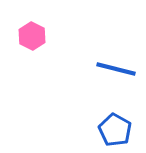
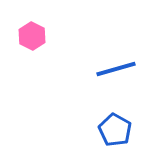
blue line: rotated 30 degrees counterclockwise
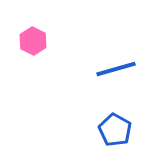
pink hexagon: moved 1 px right, 5 px down
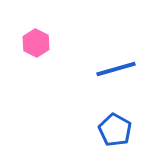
pink hexagon: moved 3 px right, 2 px down
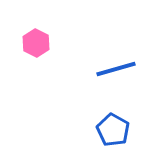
blue pentagon: moved 2 px left
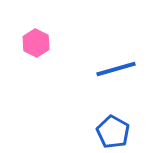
blue pentagon: moved 2 px down
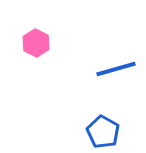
blue pentagon: moved 10 px left
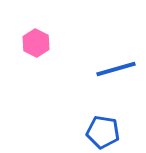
blue pentagon: rotated 20 degrees counterclockwise
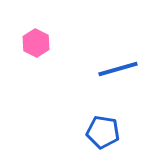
blue line: moved 2 px right
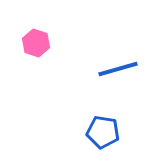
pink hexagon: rotated 8 degrees counterclockwise
